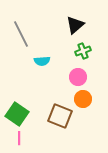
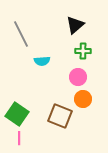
green cross: rotated 21 degrees clockwise
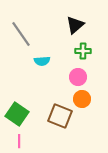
gray line: rotated 8 degrees counterclockwise
orange circle: moved 1 px left
pink line: moved 3 px down
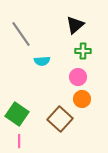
brown square: moved 3 px down; rotated 20 degrees clockwise
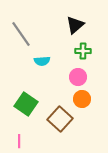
green square: moved 9 px right, 10 px up
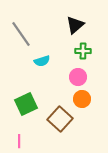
cyan semicircle: rotated 14 degrees counterclockwise
green square: rotated 30 degrees clockwise
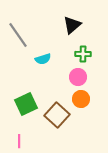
black triangle: moved 3 px left
gray line: moved 3 px left, 1 px down
green cross: moved 3 px down
cyan semicircle: moved 1 px right, 2 px up
orange circle: moved 1 px left
brown square: moved 3 px left, 4 px up
